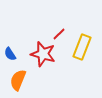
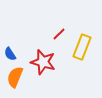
red star: moved 8 px down
orange semicircle: moved 3 px left, 3 px up
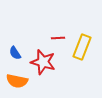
red line: moved 1 px left, 4 px down; rotated 40 degrees clockwise
blue semicircle: moved 5 px right, 1 px up
orange semicircle: moved 2 px right, 4 px down; rotated 100 degrees counterclockwise
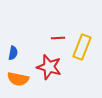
blue semicircle: moved 2 px left; rotated 136 degrees counterclockwise
red star: moved 6 px right, 5 px down
orange semicircle: moved 1 px right, 2 px up
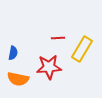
yellow rectangle: moved 2 px down; rotated 10 degrees clockwise
red star: rotated 20 degrees counterclockwise
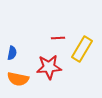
blue semicircle: moved 1 px left
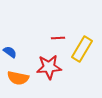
blue semicircle: moved 2 px left, 1 px up; rotated 64 degrees counterclockwise
orange semicircle: moved 1 px up
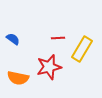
blue semicircle: moved 3 px right, 13 px up
red star: rotated 10 degrees counterclockwise
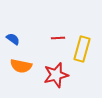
yellow rectangle: rotated 15 degrees counterclockwise
red star: moved 7 px right, 8 px down
orange semicircle: moved 3 px right, 12 px up
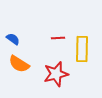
yellow rectangle: rotated 15 degrees counterclockwise
orange semicircle: moved 2 px left, 2 px up; rotated 20 degrees clockwise
red star: moved 1 px up
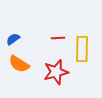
blue semicircle: rotated 72 degrees counterclockwise
red star: moved 2 px up
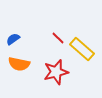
red line: rotated 48 degrees clockwise
yellow rectangle: rotated 50 degrees counterclockwise
orange semicircle: rotated 20 degrees counterclockwise
